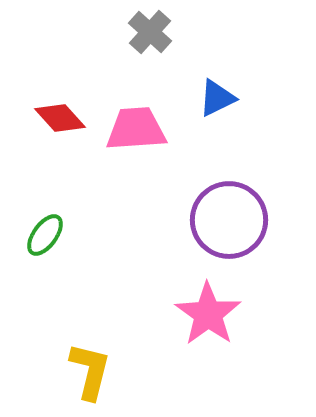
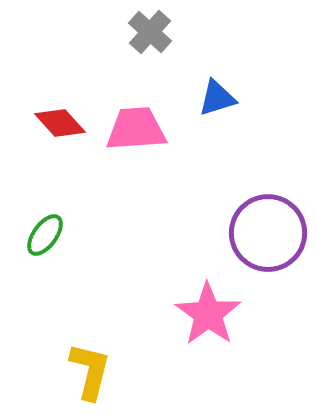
blue triangle: rotated 9 degrees clockwise
red diamond: moved 5 px down
purple circle: moved 39 px right, 13 px down
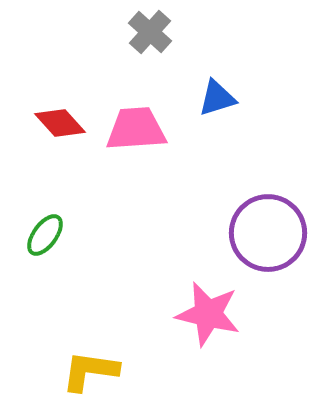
pink star: rotated 22 degrees counterclockwise
yellow L-shape: rotated 96 degrees counterclockwise
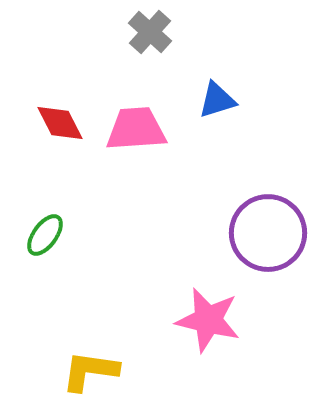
blue triangle: moved 2 px down
red diamond: rotated 15 degrees clockwise
pink star: moved 6 px down
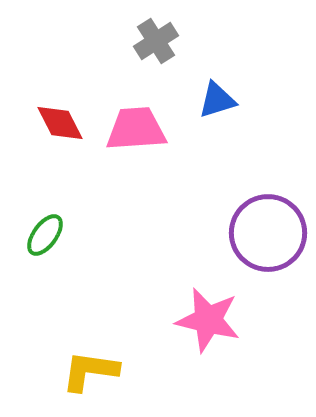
gray cross: moved 6 px right, 9 px down; rotated 15 degrees clockwise
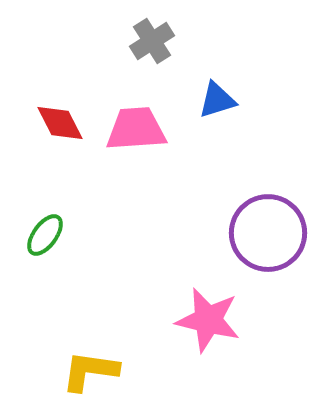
gray cross: moved 4 px left
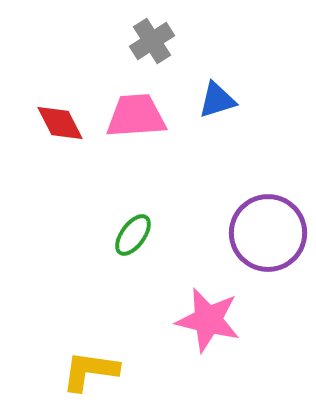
pink trapezoid: moved 13 px up
green ellipse: moved 88 px right
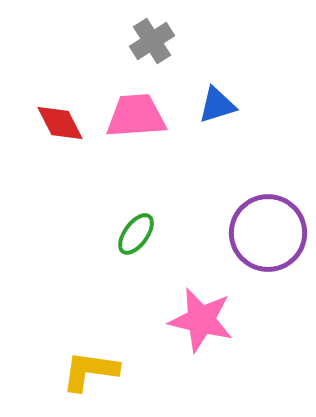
blue triangle: moved 5 px down
green ellipse: moved 3 px right, 1 px up
pink star: moved 7 px left
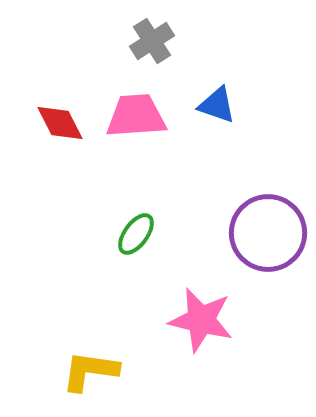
blue triangle: rotated 36 degrees clockwise
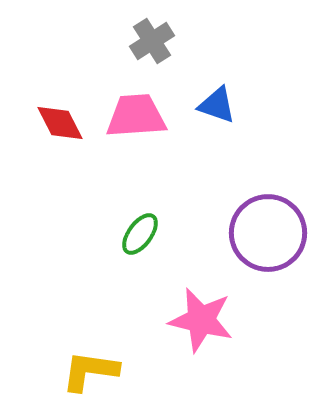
green ellipse: moved 4 px right
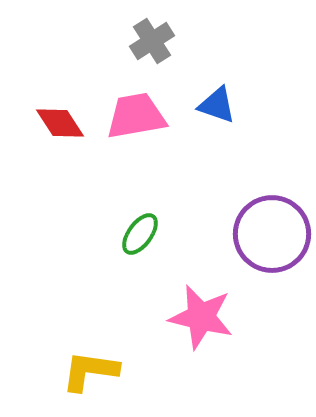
pink trapezoid: rotated 6 degrees counterclockwise
red diamond: rotated 6 degrees counterclockwise
purple circle: moved 4 px right, 1 px down
pink star: moved 3 px up
